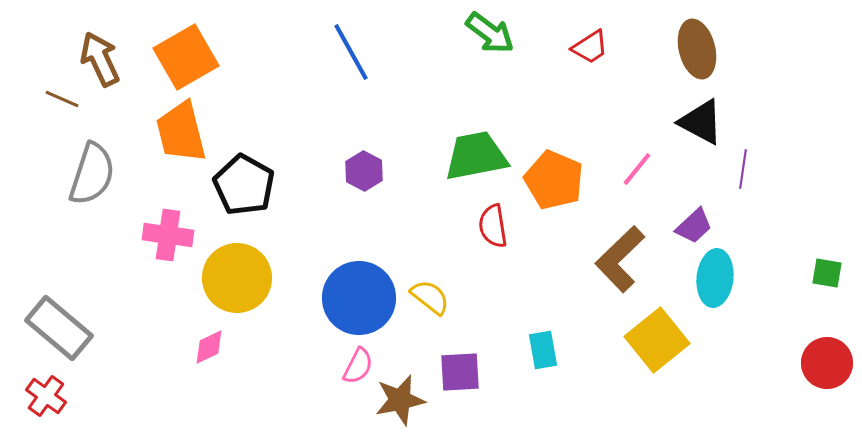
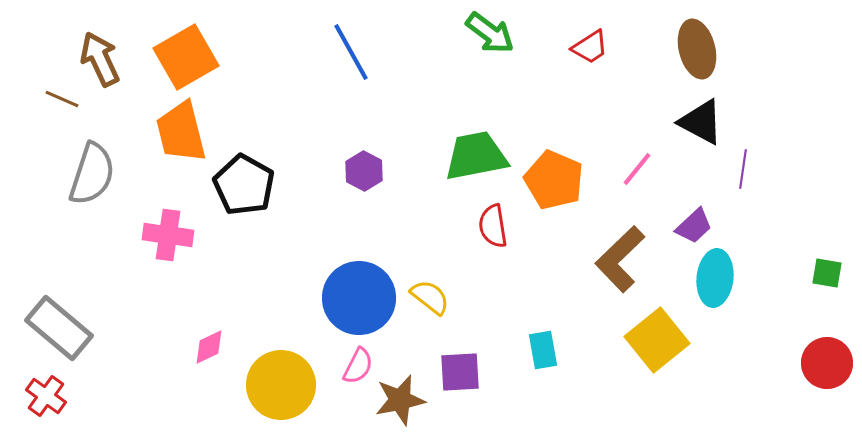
yellow circle: moved 44 px right, 107 px down
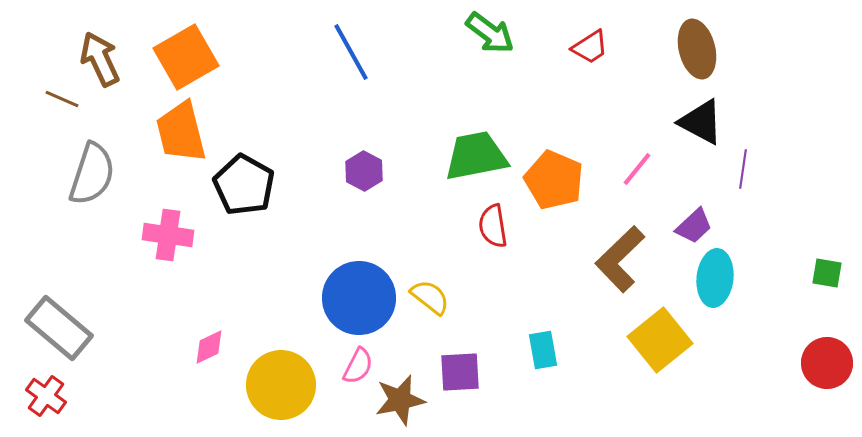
yellow square: moved 3 px right
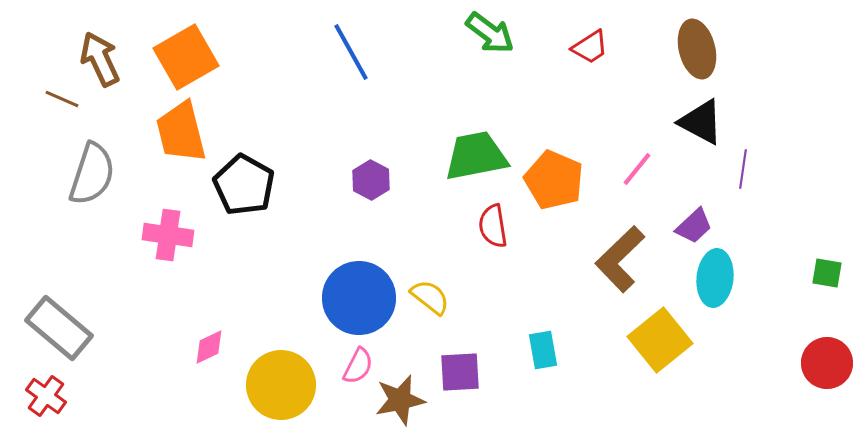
purple hexagon: moved 7 px right, 9 px down
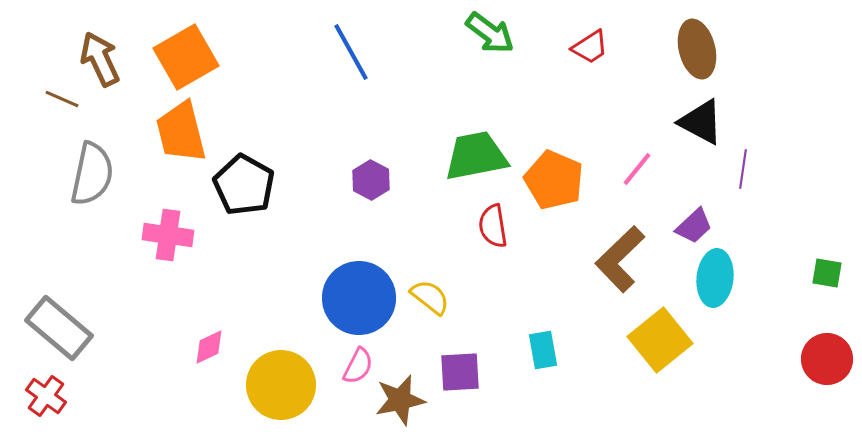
gray semicircle: rotated 6 degrees counterclockwise
red circle: moved 4 px up
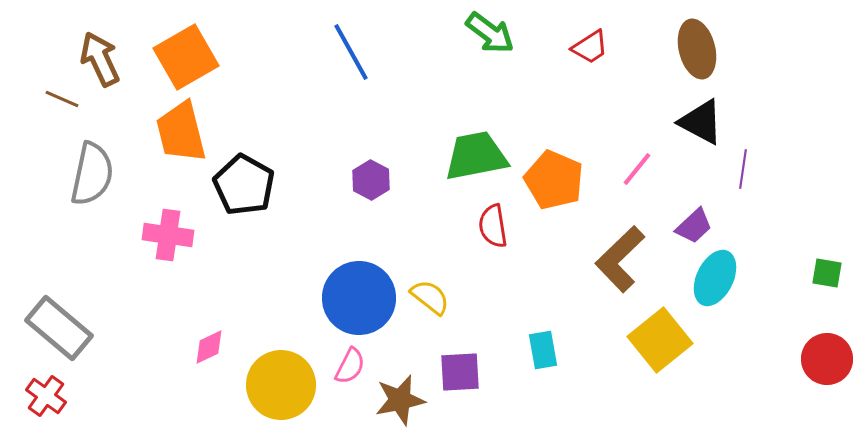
cyan ellipse: rotated 20 degrees clockwise
pink semicircle: moved 8 px left
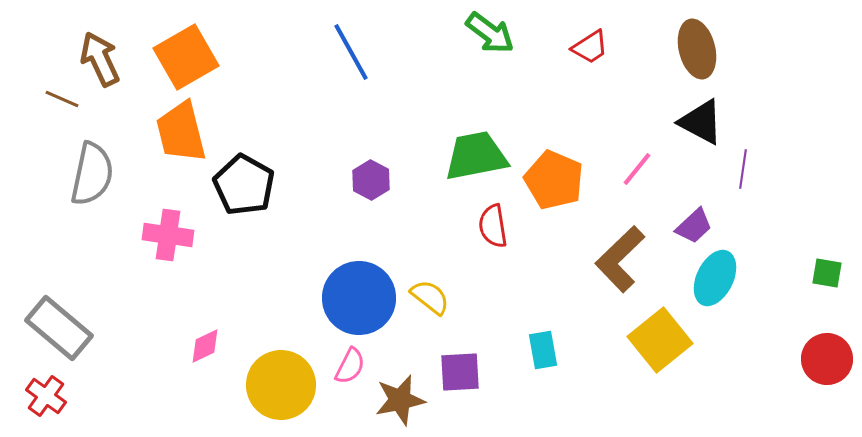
pink diamond: moved 4 px left, 1 px up
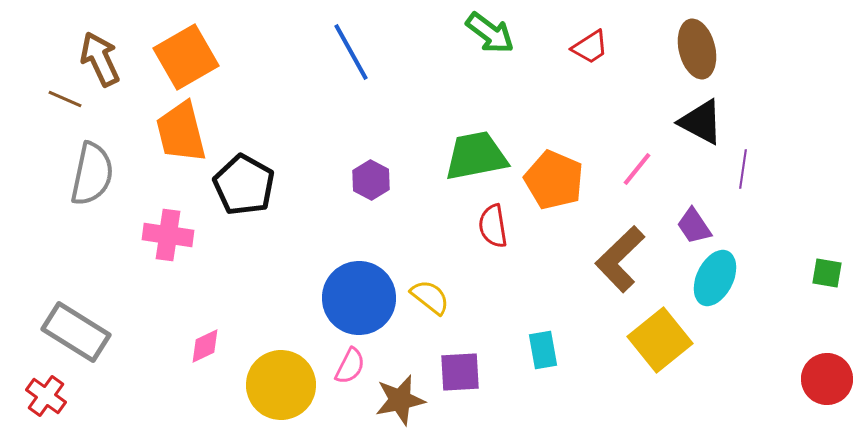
brown line: moved 3 px right
purple trapezoid: rotated 99 degrees clockwise
gray rectangle: moved 17 px right, 4 px down; rotated 8 degrees counterclockwise
red circle: moved 20 px down
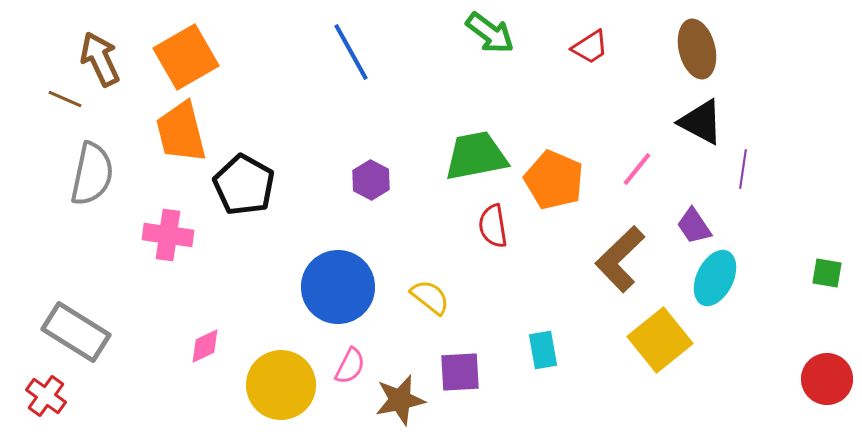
blue circle: moved 21 px left, 11 px up
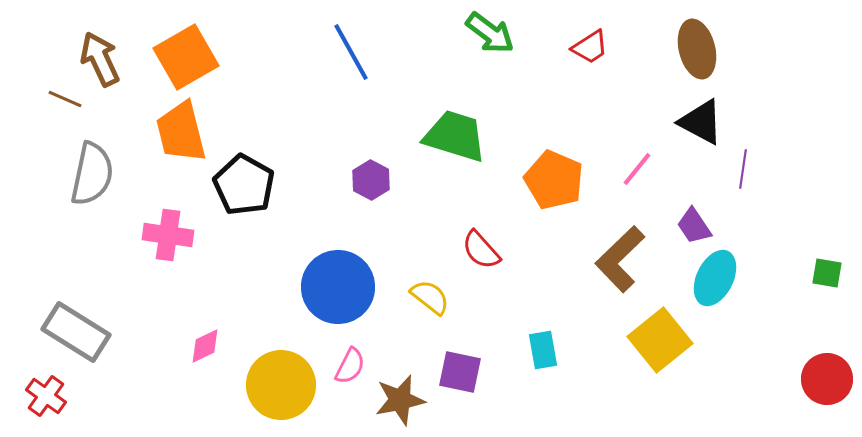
green trapezoid: moved 21 px left, 20 px up; rotated 28 degrees clockwise
red semicircle: moved 12 px left, 24 px down; rotated 33 degrees counterclockwise
purple square: rotated 15 degrees clockwise
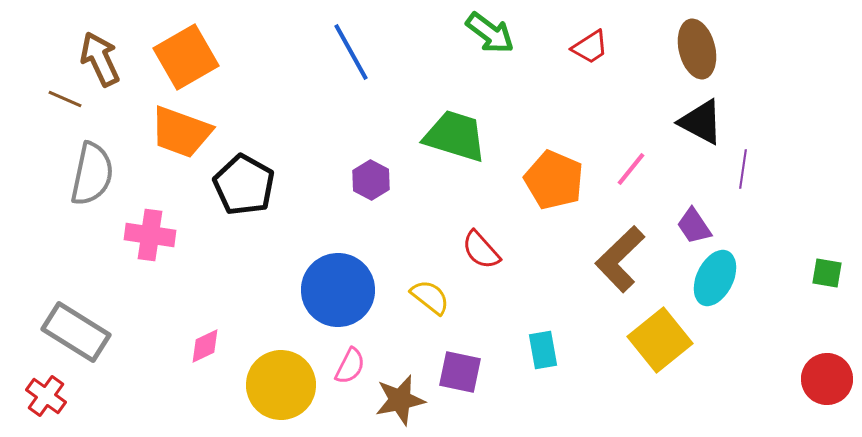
orange trapezoid: rotated 56 degrees counterclockwise
pink line: moved 6 px left
pink cross: moved 18 px left
blue circle: moved 3 px down
